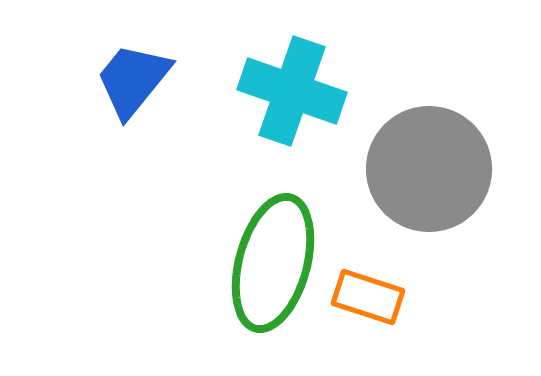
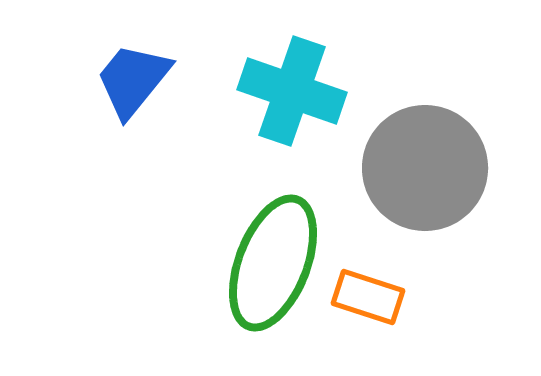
gray circle: moved 4 px left, 1 px up
green ellipse: rotated 6 degrees clockwise
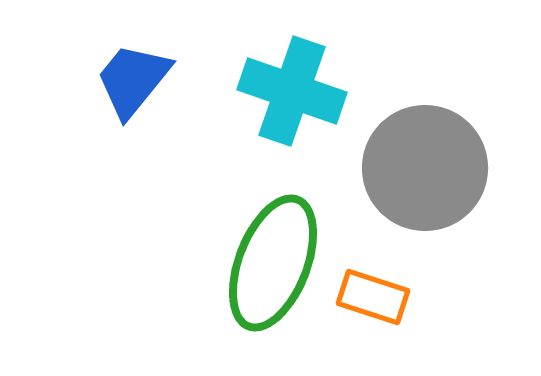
orange rectangle: moved 5 px right
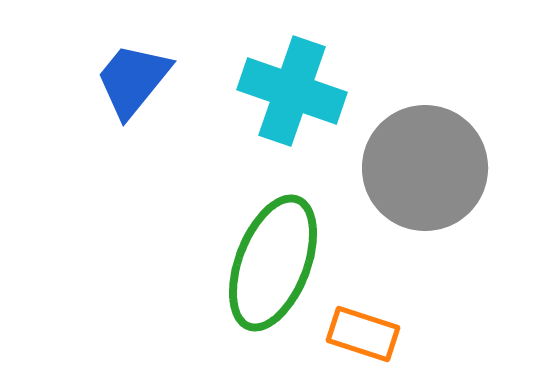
orange rectangle: moved 10 px left, 37 px down
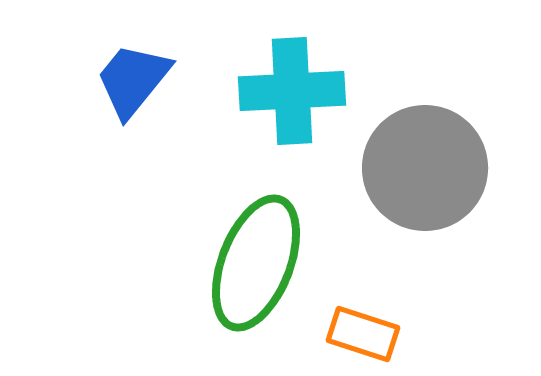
cyan cross: rotated 22 degrees counterclockwise
green ellipse: moved 17 px left
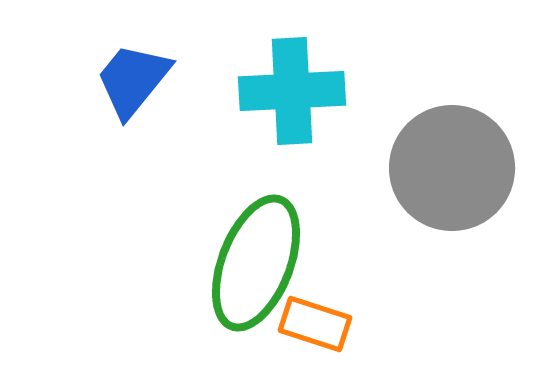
gray circle: moved 27 px right
orange rectangle: moved 48 px left, 10 px up
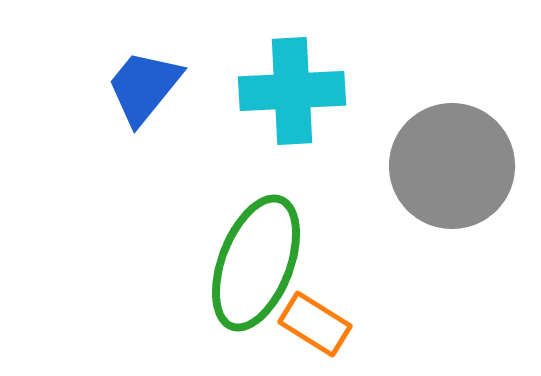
blue trapezoid: moved 11 px right, 7 px down
gray circle: moved 2 px up
orange rectangle: rotated 14 degrees clockwise
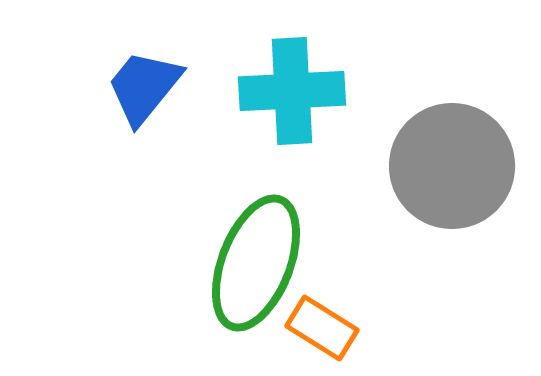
orange rectangle: moved 7 px right, 4 px down
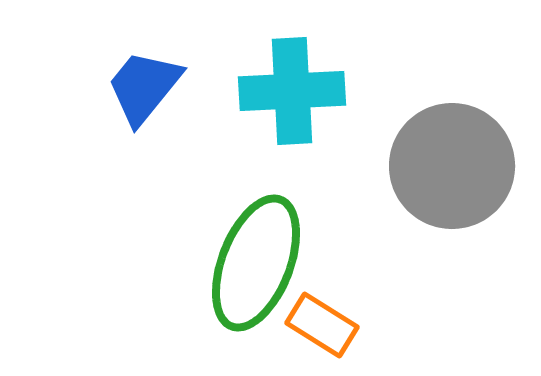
orange rectangle: moved 3 px up
